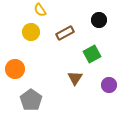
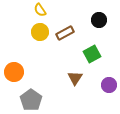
yellow circle: moved 9 px right
orange circle: moved 1 px left, 3 px down
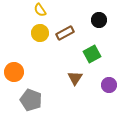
yellow circle: moved 1 px down
gray pentagon: rotated 15 degrees counterclockwise
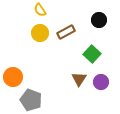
brown rectangle: moved 1 px right, 1 px up
green square: rotated 18 degrees counterclockwise
orange circle: moved 1 px left, 5 px down
brown triangle: moved 4 px right, 1 px down
purple circle: moved 8 px left, 3 px up
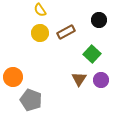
purple circle: moved 2 px up
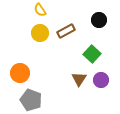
brown rectangle: moved 1 px up
orange circle: moved 7 px right, 4 px up
